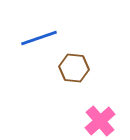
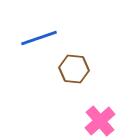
brown hexagon: moved 1 px down
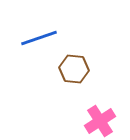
pink cross: rotated 8 degrees clockwise
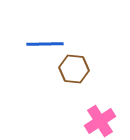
blue line: moved 6 px right, 6 px down; rotated 18 degrees clockwise
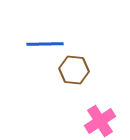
brown hexagon: moved 1 px down
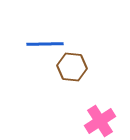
brown hexagon: moved 2 px left, 3 px up
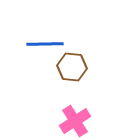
pink cross: moved 25 px left
